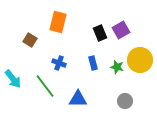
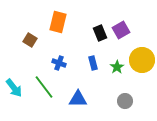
yellow circle: moved 2 px right
green star: rotated 24 degrees clockwise
cyan arrow: moved 1 px right, 9 px down
green line: moved 1 px left, 1 px down
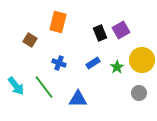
blue rectangle: rotated 72 degrees clockwise
cyan arrow: moved 2 px right, 2 px up
gray circle: moved 14 px right, 8 px up
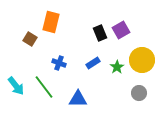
orange rectangle: moved 7 px left
brown square: moved 1 px up
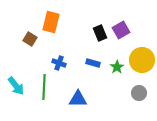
blue rectangle: rotated 48 degrees clockwise
green line: rotated 40 degrees clockwise
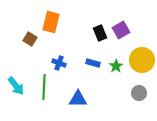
green star: moved 1 px left, 1 px up
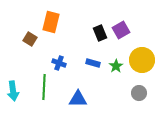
cyan arrow: moved 3 px left, 5 px down; rotated 30 degrees clockwise
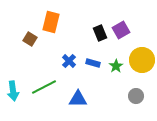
blue cross: moved 10 px right, 2 px up; rotated 24 degrees clockwise
green line: rotated 60 degrees clockwise
gray circle: moved 3 px left, 3 px down
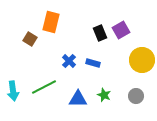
green star: moved 12 px left, 29 px down; rotated 16 degrees counterclockwise
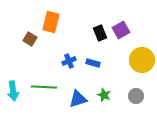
blue cross: rotated 24 degrees clockwise
green line: rotated 30 degrees clockwise
blue triangle: rotated 18 degrees counterclockwise
